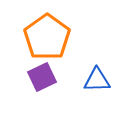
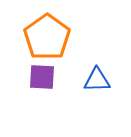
purple square: rotated 28 degrees clockwise
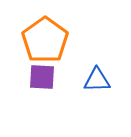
orange pentagon: moved 2 px left, 3 px down
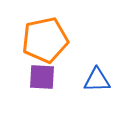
orange pentagon: rotated 24 degrees clockwise
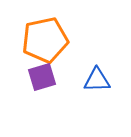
purple square: rotated 20 degrees counterclockwise
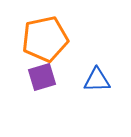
orange pentagon: moved 1 px up
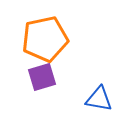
blue triangle: moved 2 px right, 19 px down; rotated 12 degrees clockwise
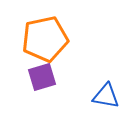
blue triangle: moved 7 px right, 3 px up
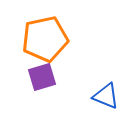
blue triangle: rotated 12 degrees clockwise
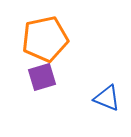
blue triangle: moved 1 px right, 2 px down
